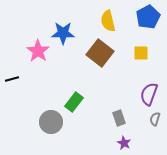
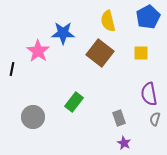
black line: moved 10 px up; rotated 64 degrees counterclockwise
purple semicircle: rotated 30 degrees counterclockwise
gray circle: moved 18 px left, 5 px up
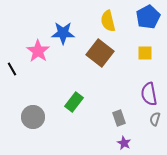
yellow square: moved 4 px right
black line: rotated 40 degrees counterclockwise
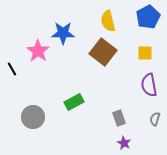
brown square: moved 3 px right, 1 px up
purple semicircle: moved 9 px up
green rectangle: rotated 24 degrees clockwise
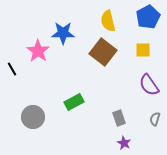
yellow square: moved 2 px left, 3 px up
purple semicircle: rotated 25 degrees counterclockwise
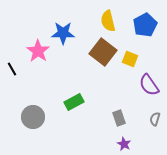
blue pentagon: moved 3 px left, 8 px down
yellow square: moved 13 px left, 9 px down; rotated 21 degrees clockwise
purple star: moved 1 px down
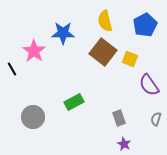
yellow semicircle: moved 3 px left
pink star: moved 4 px left
gray semicircle: moved 1 px right
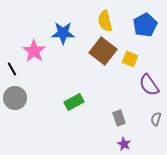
brown square: moved 1 px up
gray circle: moved 18 px left, 19 px up
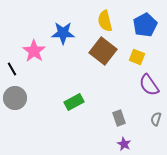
yellow square: moved 7 px right, 2 px up
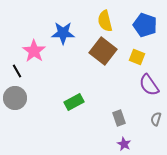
blue pentagon: rotated 25 degrees counterclockwise
black line: moved 5 px right, 2 px down
